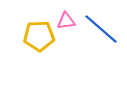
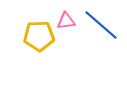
blue line: moved 4 px up
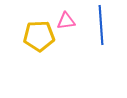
blue line: rotated 45 degrees clockwise
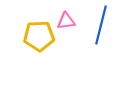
blue line: rotated 18 degrees clockwise
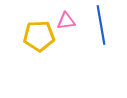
blue line: rotated 24 degrees counterclockwise
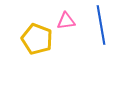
yellow pentagon: moved 2 px left, 3 px down; rotated 24 degrees clockwise
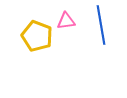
yellow pentagon: moved 3 px up
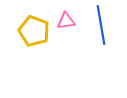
yellow pentagon: moved 3 px left, 5 px up
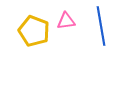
blue line: moved 1 px down
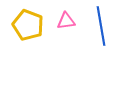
yellow pentagon: moved 6 px left, 6 px up
